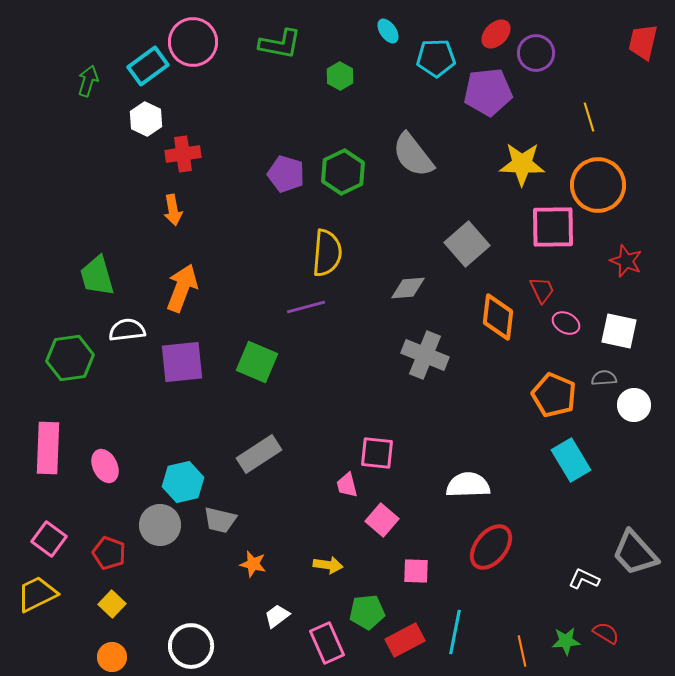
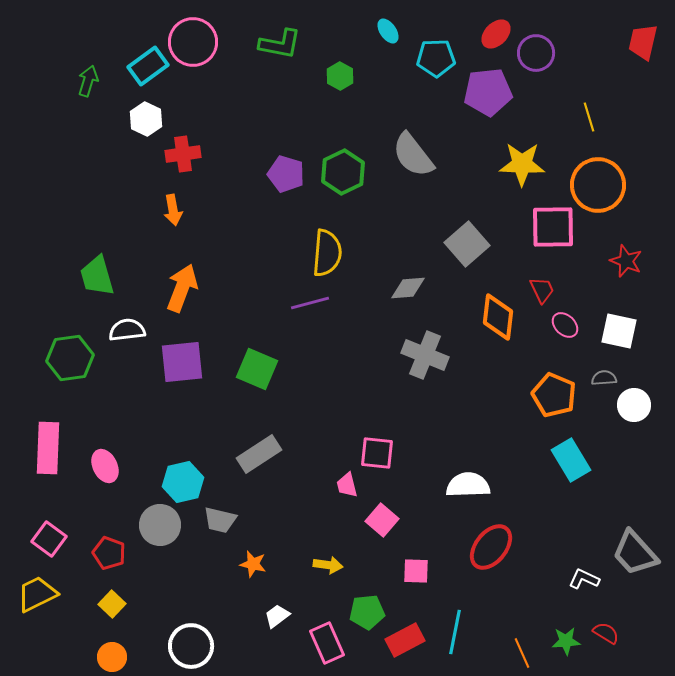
purple line at (306, 307): moved 4 px right, 4 px up
pink ellipse at (566, 323): moved 1 px left, 2 px down; rotated 16 degrees clockwise
green square at (257, 362): moved 7 px down
orange line at (522, 651): moved 2 px down; rotated 12 degrees counterclockwise
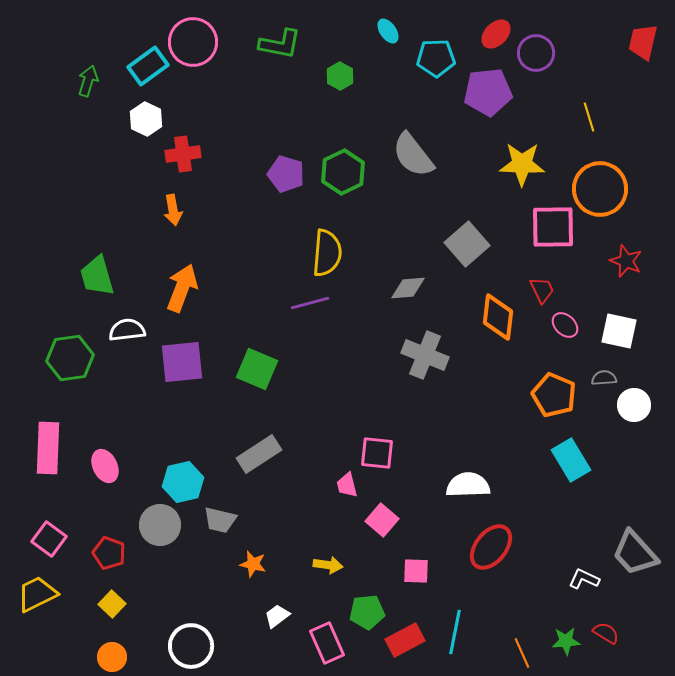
orange circle at (598, 185): moved 2 px right, 4 px down
